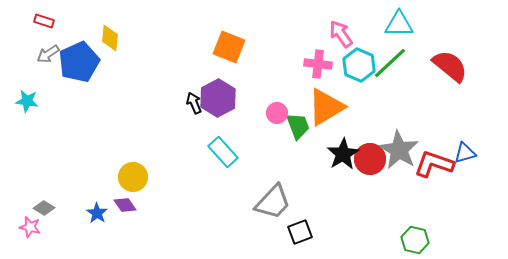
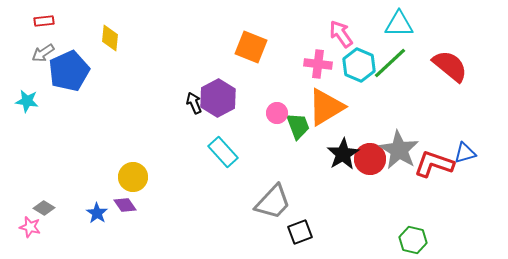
red rectangle: rotated 24 degrees counterclockwise
orange square: moved 22 px right
gray arrow: moved 5 px left, 1 px up
blue pentagon: moved 10 px left, 9 px down
green hexagon: moved 2 px left
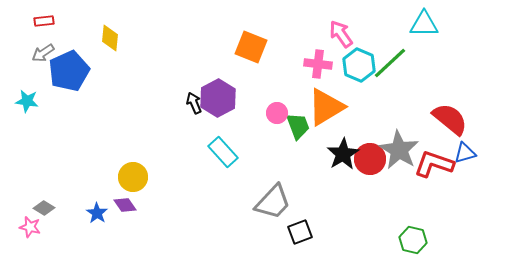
cyan triangle: moved 25 px right
red semicircle: moved 53 px down
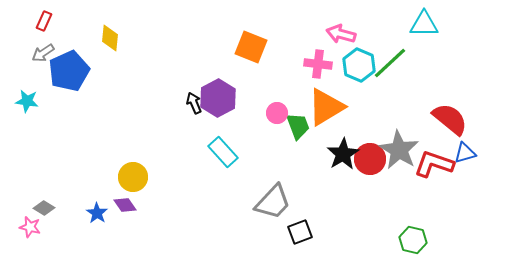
red rectangle: rotated 60 degrees counterclockwise
pink arrow: rotated 40 degrees counterclockwise
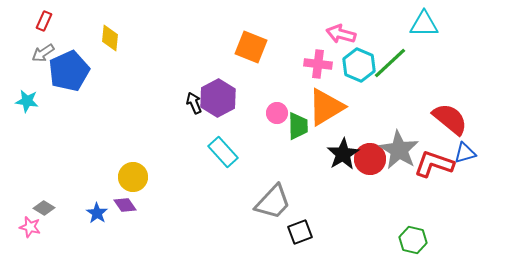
green trapezoid: rotated 20 degrees clockwise
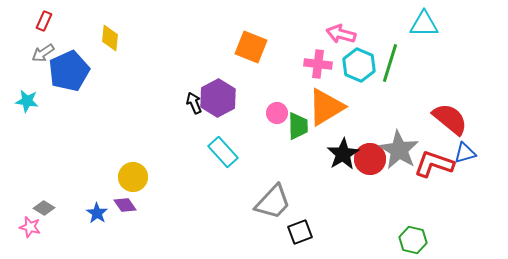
green line: rotated 30 degrees counterclockwise
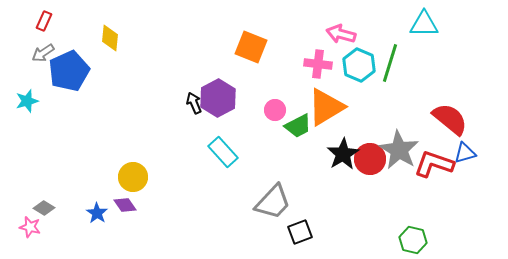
cyan star: rotated 25 degrees counterclockwise
pink circle: moved 2 px left, 3 px up
green trapezoid: rotated 64 degrees clockwise
